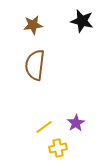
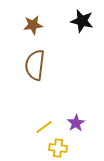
yellow cross: rotated 18 degrees clockwise
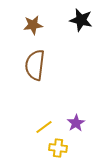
black star: moved 1 px left, 1 px up
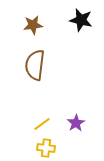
yellow line: moved 2 px left, 3 px up
yellow cross: moved 12 px left
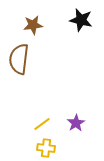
brown semicircle: moved 16 px left, 6 px up
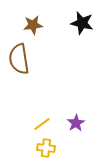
black star: moved 1 px right, 3 px down
brown semicircle: rotated 16 degrees counterclockwise
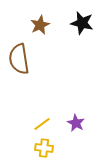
brown star: moved 7 px right; rotated 18 degrees counterclockwise
purple star: rotated 12 degrees counterclockwise
yellow cross: moved 2 px left
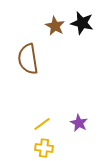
brown star: moved 15 px right, 1 px down; rotated 18 degrees counterclockwise
brown semicircle: moved 9 px right
purple star: moved 3 px right
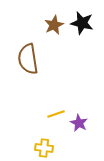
brown star: moved 1 px left, 1 px up; rotated 18 degrees clockwise
yellow line: moved 14 px right, 10 px up; rotated 18 degrees clockwise
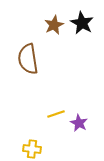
black star: rotated 15 degrees clockwise
yellow cross: moved 12 px left, 1 px down
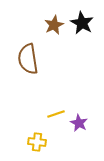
yellow cross: moved 5 px right, 7 px up
